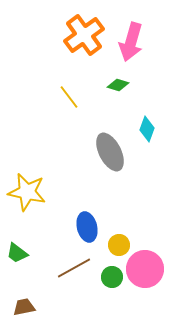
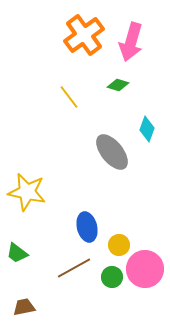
gray ellipse: moved 2 px right; rotated 12 degrees counterclockwise
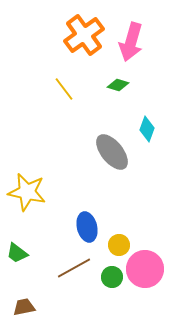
yellow line: moved 5 px left, 8 px up
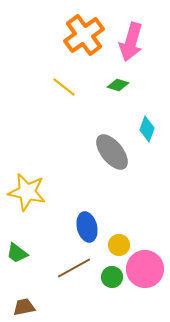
yellow line: moved 2 px up; rotated 15 degrees counterclockwise
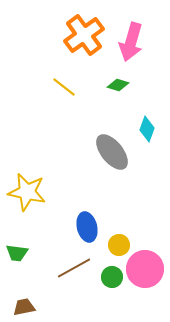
green trapezoid: rotated 30 degrees counterclockwise
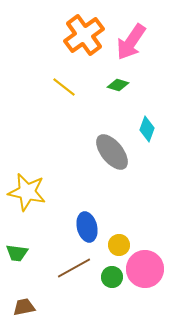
pink arrow: rotated 18 degrees clockwise
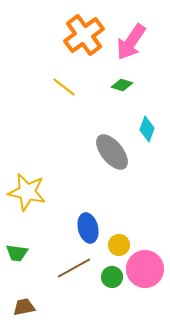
green diamond: moved 4 px right
blue ellipse: moved 1 px right, 1 px down
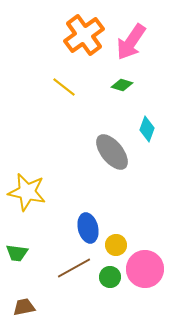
yellow circle: moved 3 px left
green circle: moved 2 px left
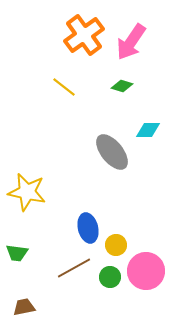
green diamond: moved 1 px down
cyan diamond: moved 1 px right, 1 px down; rotated 70 degrees clockwise
pink circle: moved 1 px right, 2 px down
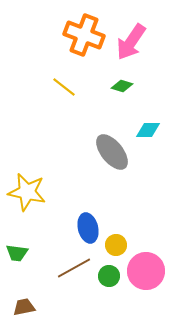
orange cross: rotated 33 degrees counterclockwise
green circle: moved 1 px left, 1 px up
